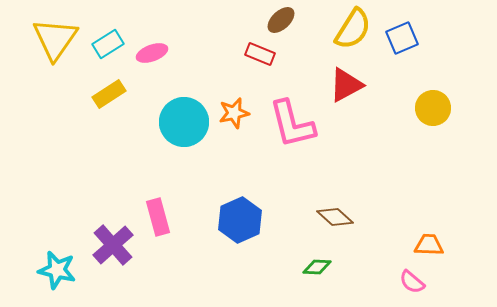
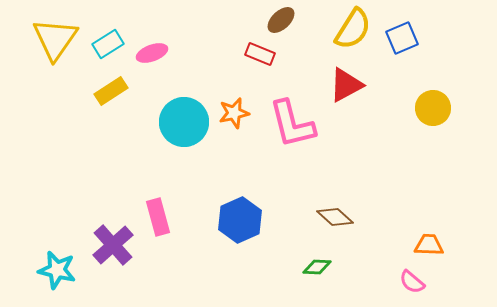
yellow rectangle: moved 2 px right, 3 px up
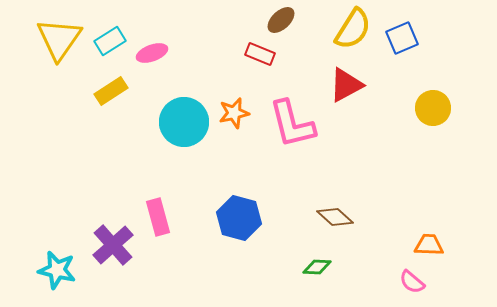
yellow triangle: moved 4 px right
cyan rectangle: moved 2 px right, 3 px up
blue hexagon: moved 1 px left, 2 px up; rotated 21 degrees counterclockwise
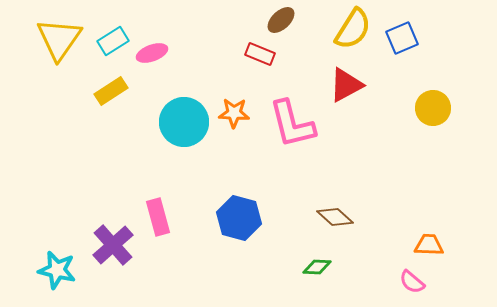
cyan rectangle: moved 3 px right
orange star: rotated 16 degrees clockwise
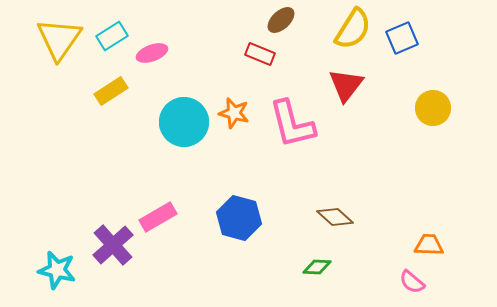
cyan rectangle: moved 1 px left, 5 px up
red triangle: rotated 24 degrees counterclockwise
orange star: rotated 12 degrees clockwise
pink rectangle: rotated 75 degrees clockwise
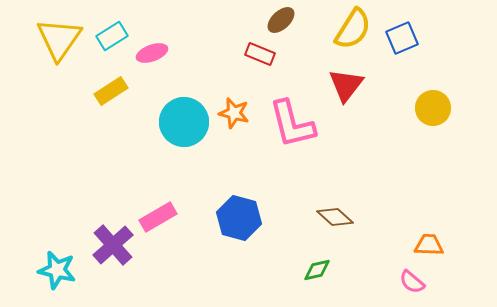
green diamond: moved 3 px down; rotated 16 degrees counterclockwise
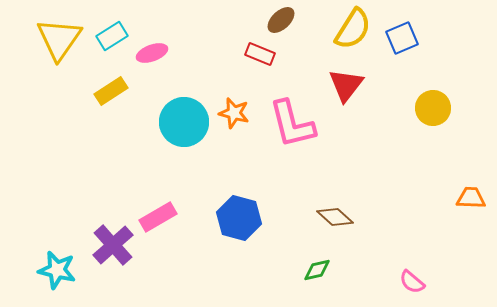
orange trapezoid: moved 42 px right, 47 px up
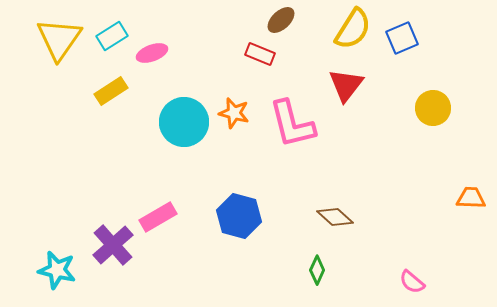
blue hexagon: moved 2 px up
green diamond: rotated 52 degrees counterclockwise
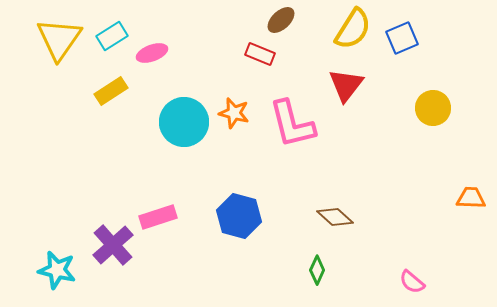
pink rectangle: rotated 12 degrees clockwise
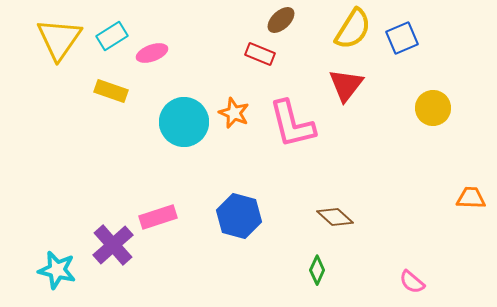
yellow rectangle: rotated 52 degrees clockwise
orange star: rotated 8 degrees clockwise
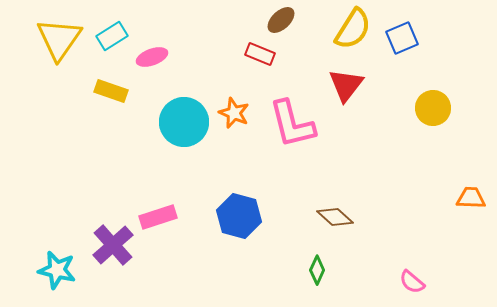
pink ellipse: moved 4 px down
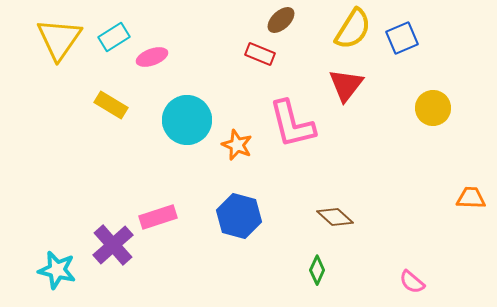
cyan rectangle: moved 2 px right, 1 px down
yellow rectangle: moved 14 px down; rotated 12 degrees clockwise
orange star: moved 3 px right, 32 px down
cyan circle: moved 3 px right, 2 px up
